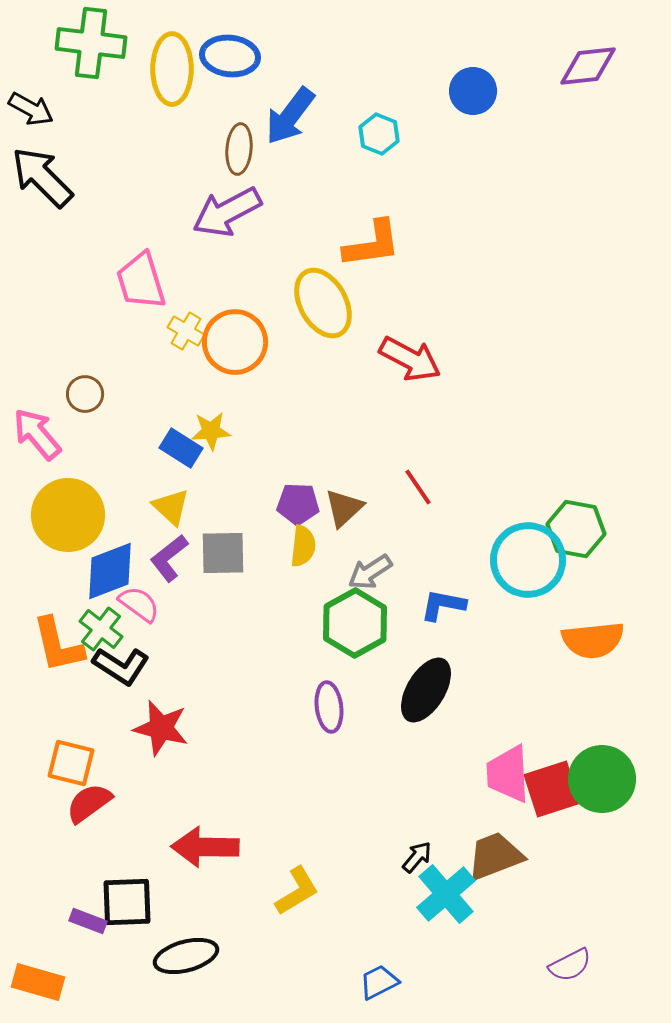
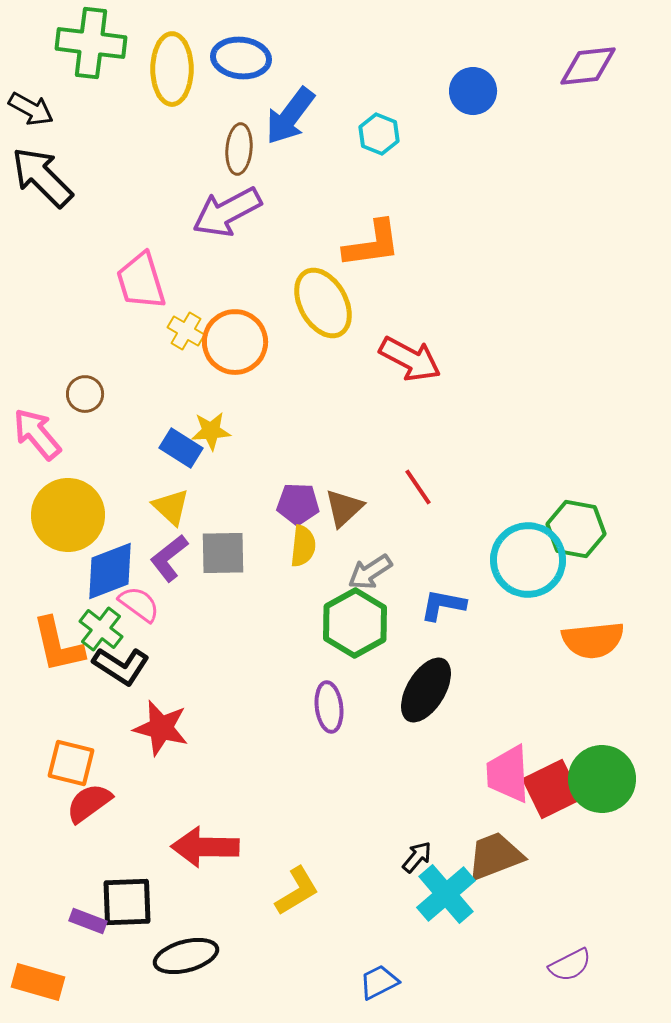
blue ellipse at (230, 56): moved 11 px right, 2 px down
red square at (552, 789): rotated 8 degrees counterclockwise
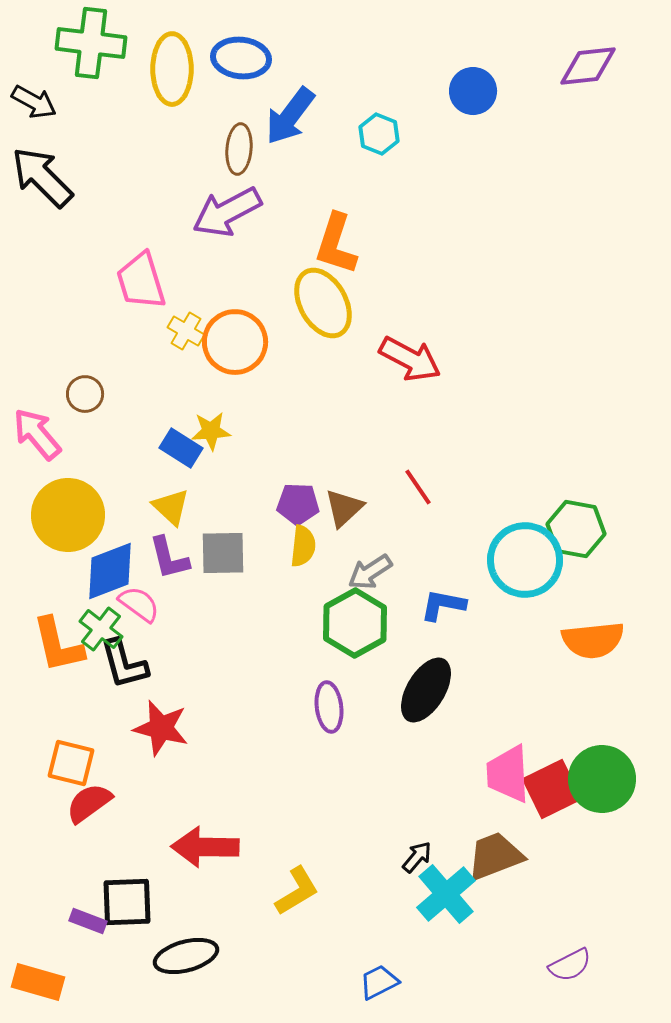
black arrow at (31, 109): moved 3 px right, 7 px up
orange L-shape at (372, 244): moved 36 px left; rotated 116 degrees clockwise
purple L-shape at (169, 558): rotated 66 degrees counterclockwise
cyan circle at (528, 560): moved 3 px left
black L-shape at (121, 666): moved 3 px right, 2 px up; rotated 42 degrees clockwise
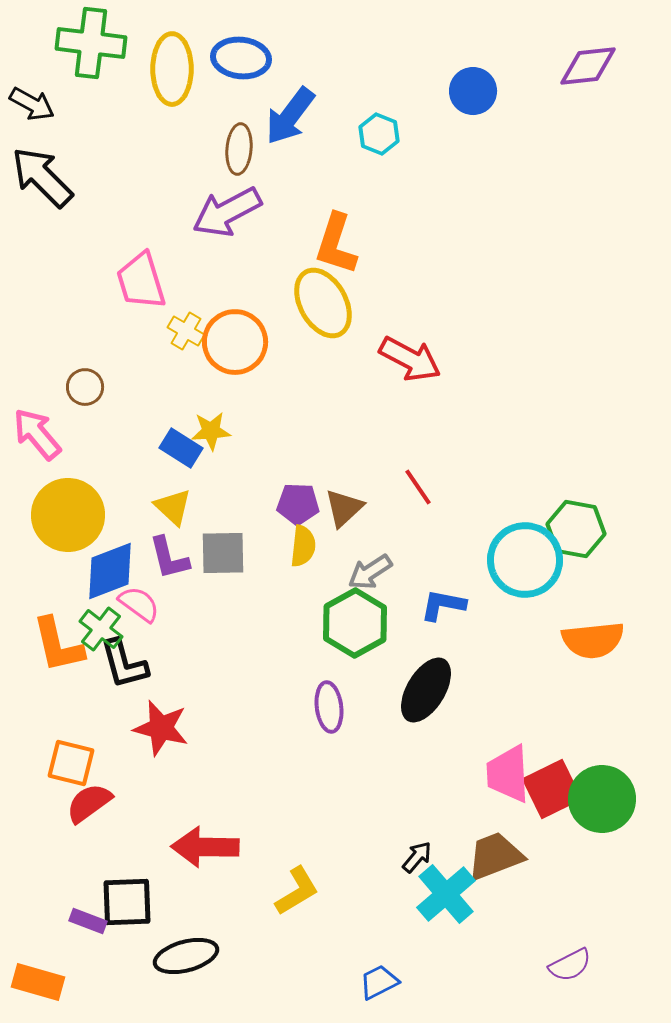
black arrow at (34, 102): moved 2 px left, 2 px down
brown circle at (85, 394): moved 7 px up
yellow triangle at (171, 507): moved 2 px right
green circle at (602, 779): moved 20 px down
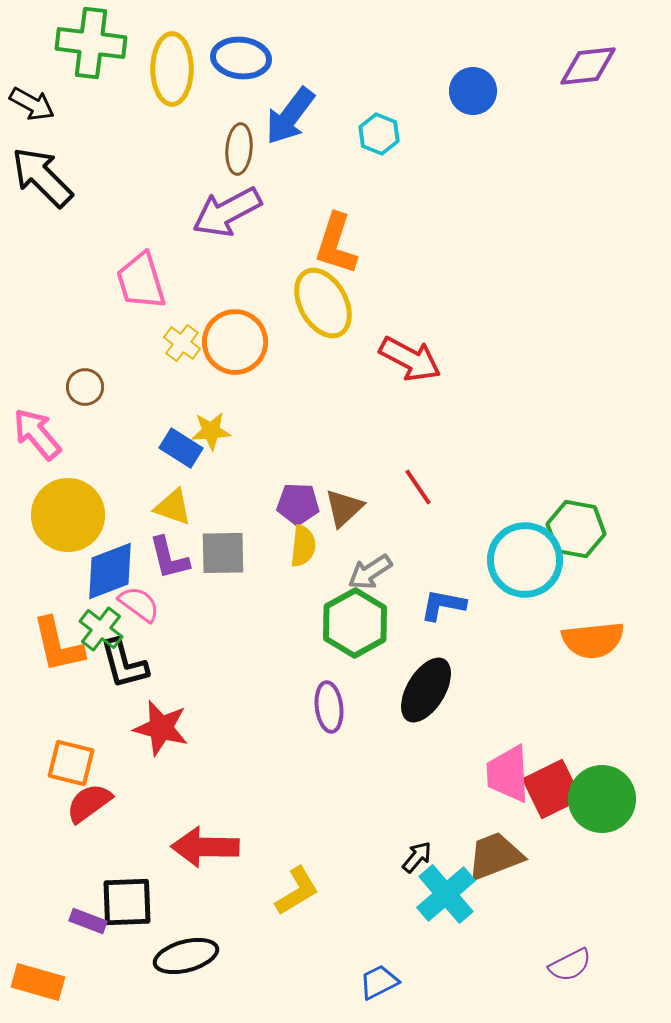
yellow cross at (186, 331): moved 4 px left, 12 px down; rotated 6 degrees clockwise
yellow triangle at (173, 507): rotated 24 degrees counterclockwise
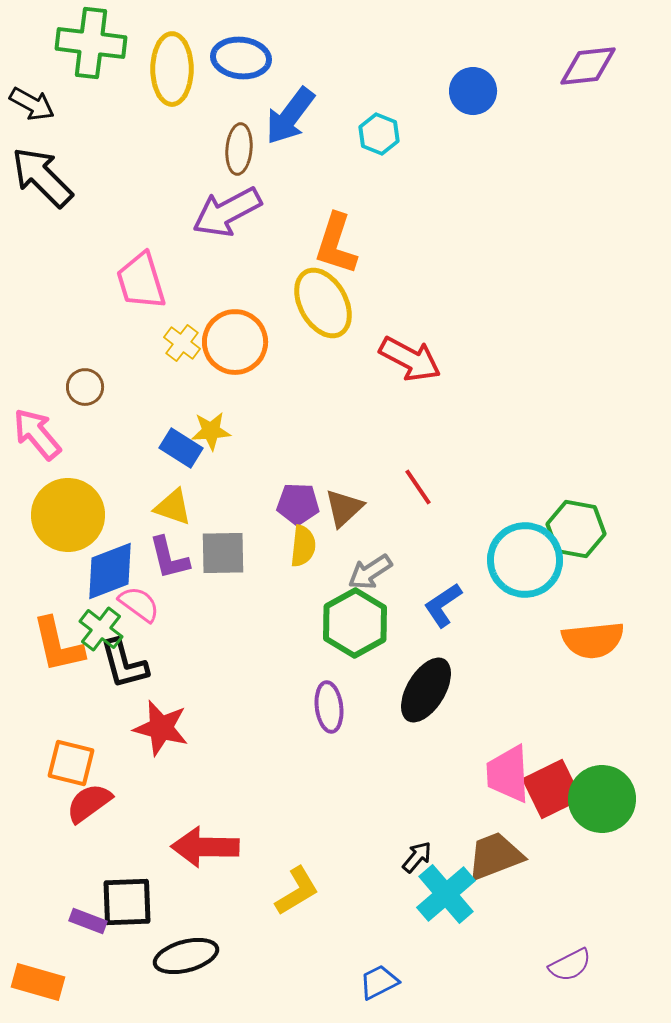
blue L-shape at (443, 605): rotated 45 degrees counterclockwise
